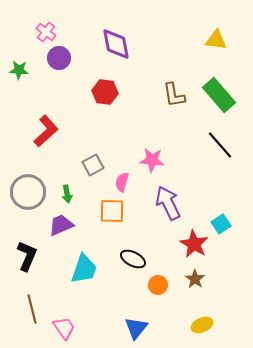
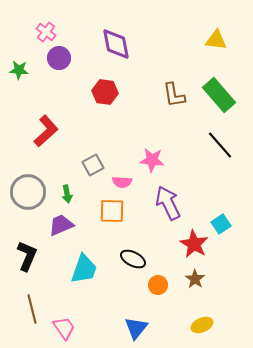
pink semicircle: rotated 102 degrees counterclockwise
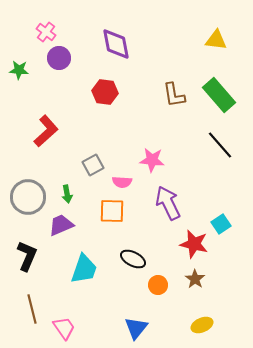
gray circle: moved 5 px down
red star: rotated 16 degrees counterclockwise
